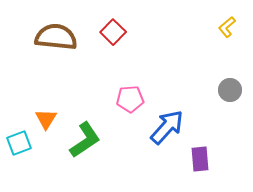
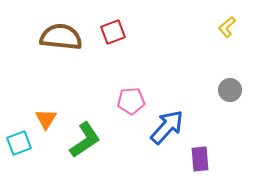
red square: rotated 25 degrees clockwise
brown semicircle: moved 5 px right
pink pentagon: moved 1 px right, 2 px down
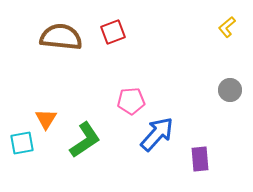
blue arrow: moved 10 px left, 7 px down
cyan square: moved 3 px right; rotated 10 degrees clockwise
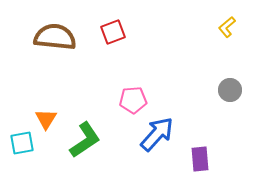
brown semicircle: moved 6 px left
pink pentagon: moved 2 px right, 1 px up
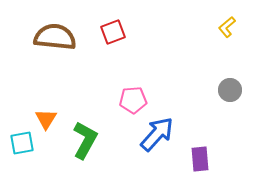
green L-shape: rotated 27 degrees counterclockwise
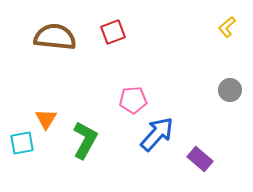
purple rectangle: rotated 45 degrees counterclockwise
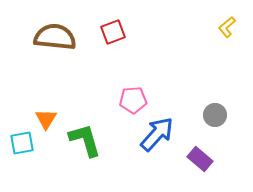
gray circle: moved 15 px left, 25 px down
green L-shape: rotated 45 degrees counterclockwise
